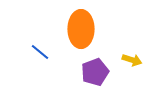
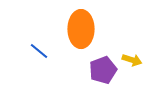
blue line: moved 1 px left, 1 px up
purple pentagon: moved 8 px right, 2 px up
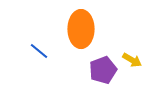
yellow arrow: rotated 12 degrees clockwise
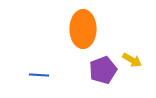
orange ellipse: moved 2 px right
blue line: moved 24 px down; rotated 36 degrees counterclockwise
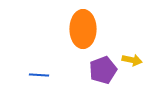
yellow arrow: rotated 18 degrees counterclockwise
